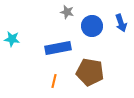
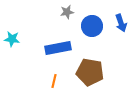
gray star: rotated 24 degrees counterclockwise
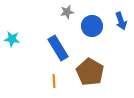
blue arrow: moved 2 px up
blue rectangle: rotated 70 degrees clockwise
brown pentagon: rotated 20 degrees clockwise
orange line: rotated 16 degrees counterclockwise
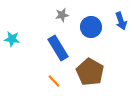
gray star: moved 5 px left, 3 px down
blue circle: moved 1 px left, 1 px down
orange line: rotated 40 degrees counterclockwise
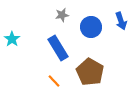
cyan star: rotated 28 degrees clockwise
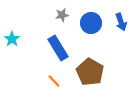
blue arrow: moved 1 px down
blue circle: moved 4 px up
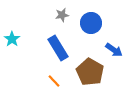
blue arrow: moved 7 px left, 28 px down; rotated 36 degrees counterclockwise
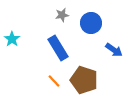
brown pentagon: moved 6 px left, 8 px down; rotated 12 degrees counterclockwise
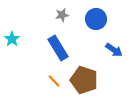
blue circle: moved 5 px right, 4 px up
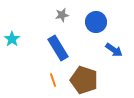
blue circle: moved 3 px down
orange line: moved 1 px left, 1 px up; rotated 24 degrees clockwise
